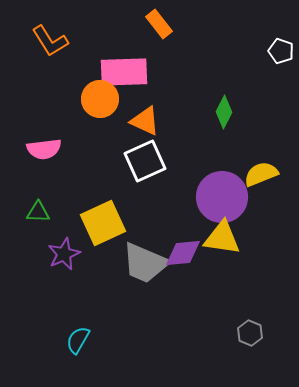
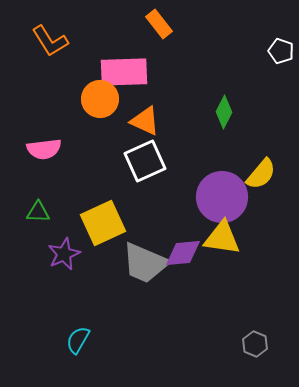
yellow semicircle: rotated 152 degrees clockwise
gray hexagon: moved 5 px right, 11 px down
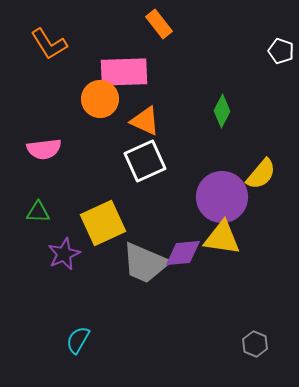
orange L-shape: moved 1 px left, 3 px down
green diamond: moved 2 px left, 1 px up
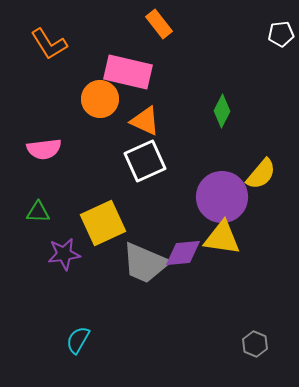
white pentagon: moved 17 px up; rotated 25 degrees counterclockwise
pink rectangle: moved 4 px right; rotated 15 degrees clockwise
purple star: rotated 16 degrees clockwise
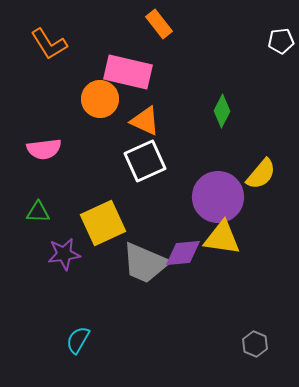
white pentagon: moved 7 px down
purple circle: moved 4 px left
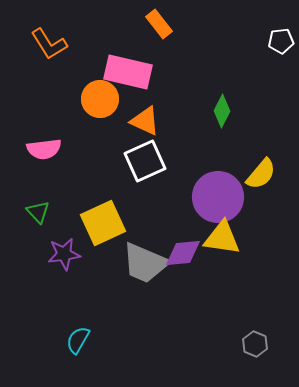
green triangle: rotated 45 degrees clockwise
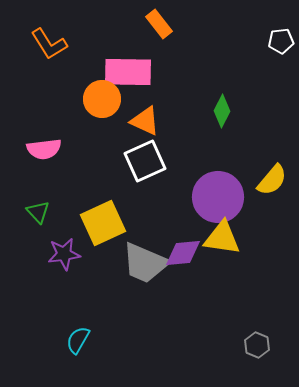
pink rectangle: rotated 12 degrees counterclockwise
orange circle: moved 2 px right
yellow semicircle: moved 11 px right, 6 px down
gray hexagon: moved 2 px right, 1 px down
